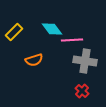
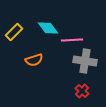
cyan diamond: moved 4 px left, 1 px up
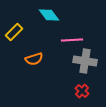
cyan diamond: moved 1 px right, 13 px up
orange semicircle: moved 1 px up
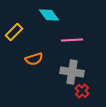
gray cross: moved 13 px left, 11 px down
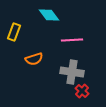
yellow rectangle: rotated 24 degrees counterclockwise
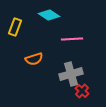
cyan diamond: rotated 20 degrees counterclockwise
yellow rectangle: moved 1 px right, 5 px up
pink line: moved 1 px up
gray cross: moved 1 px left, 2 px down; rotated 25 degrees counterclockwise
